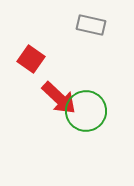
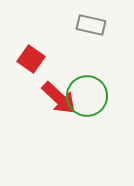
green circle: moved 1 px right, 15 px up
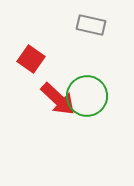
red arrow: moved 1 px left, 1 px down
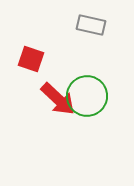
red square: rotated 16 degrees counterclockwise
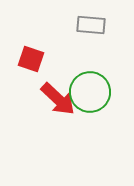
gray rectangle: rotated 8 degrees counterclockwise
green circle: moved 3 px right, 4 px up
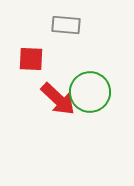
gray rectangle: moved 25 px left
red square: rotated 16 degrees counterclockwise
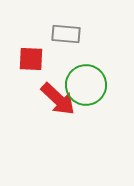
gray rectangle: moved 9 px down
green circle: moved 4 px left, 7 px up
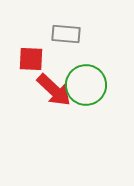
red arrow: moved 4 px left, 9 px up
